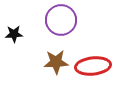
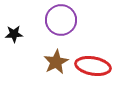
brown star: rotated 25 degrees counterclockwise
red ellipse: rotated 16 degrees clockwise
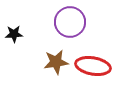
purple circle: moved 9 px right, 2 px down
brown star: rotated 20 degrees clockwise
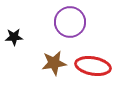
black star: moved 3 px down
brown star: moved 2 px left, 1 px down
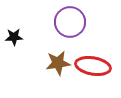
brown star: moved 4 px right
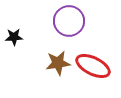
purple circle: moved 1 px left, 1 px up
red ellipse: rotated 16 degrees clockwise
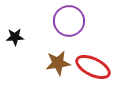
black star: moved 1 px right
red ellipse: moved 1 px down
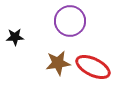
purple circle: moved 1 px right
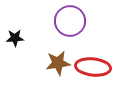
black star: moved 1 px down
red ellipse: rotated 20 degrees counterclockwise
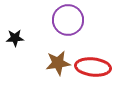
purple circle: moved 2 px left, 1 px up
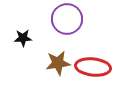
purple circle: moved 1 px left, 1 px up
black star: moved 8 px right
